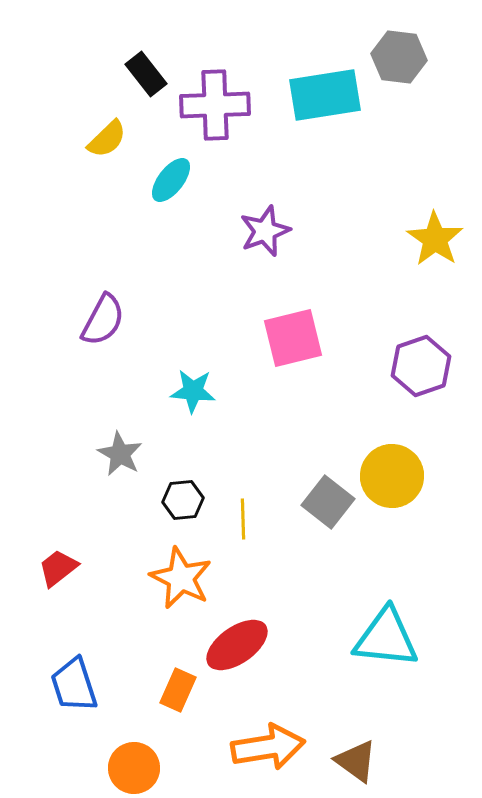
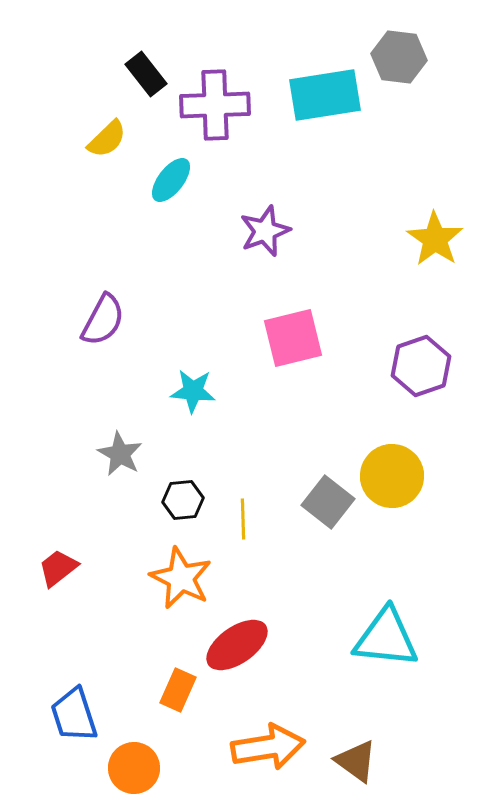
blue trapezoid: moved 30 px down
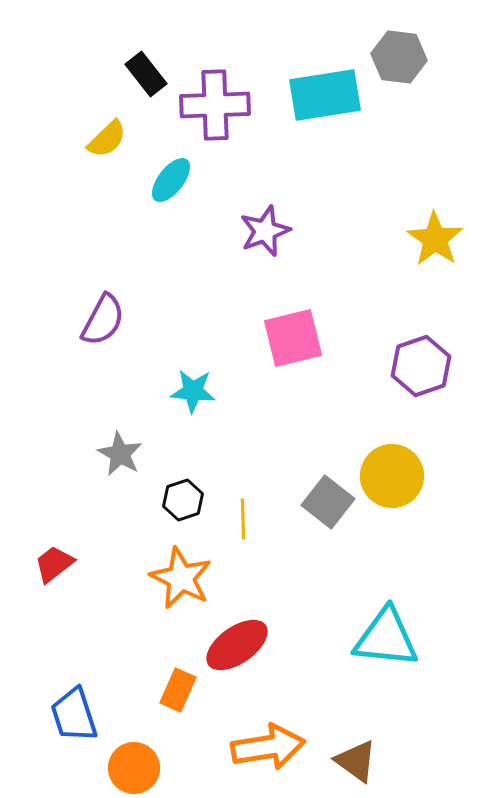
black hexagon: rotated 12 degrees counterclockwise
red trapezoid: moved 4 px left, 4 px up
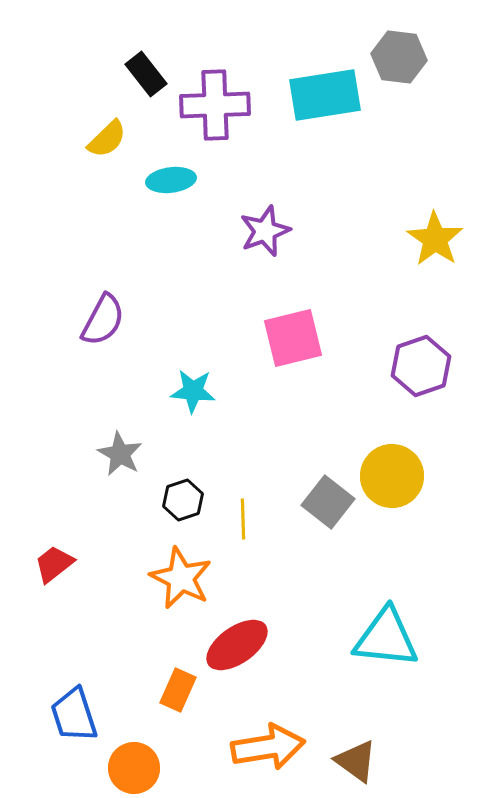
cyan ellipse: rotated 45 degrees clockwise
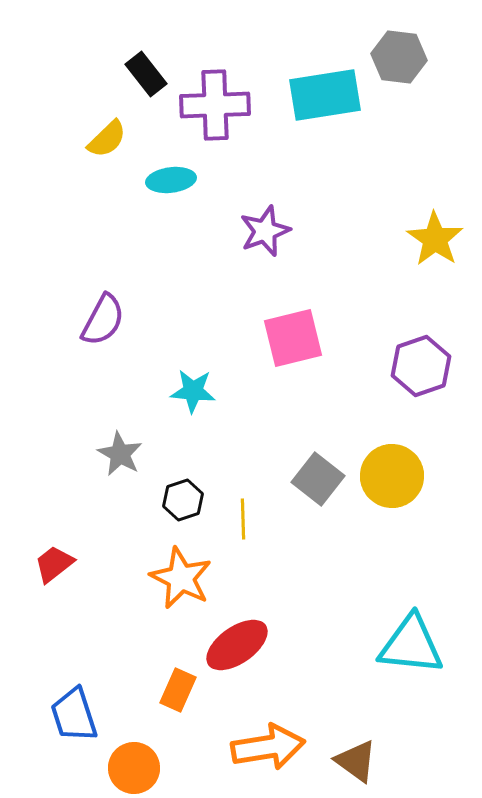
gray square: moved 10 px left, 23 px up
cyan triangle: moved 25 px right, 7 px down
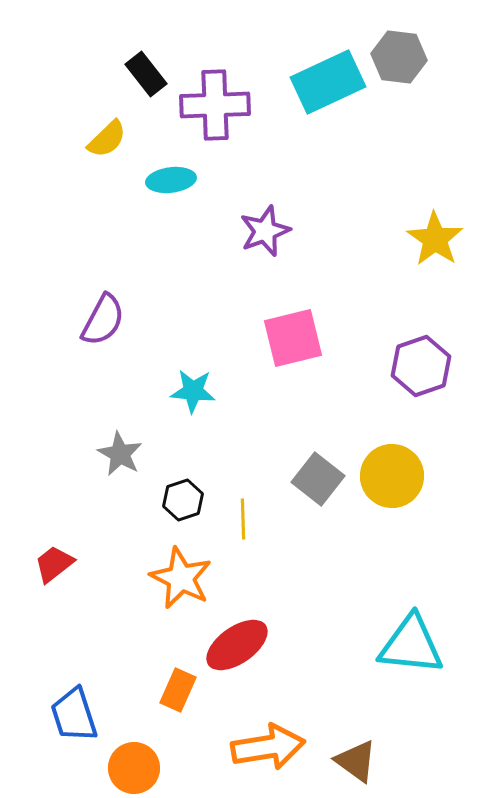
cyan rectangle: moved 3 px right, 13 px up; rotated 16 degrees counterclockwise
